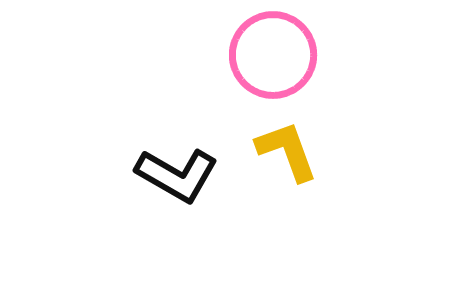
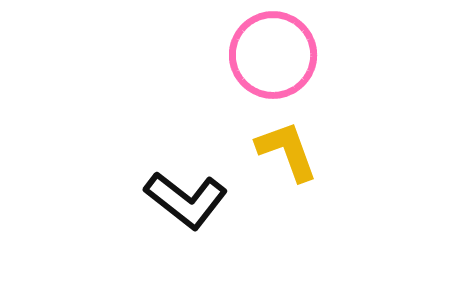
black L-shape: moved 9 px right, 25 px down; rotated 8 degrees clockwise
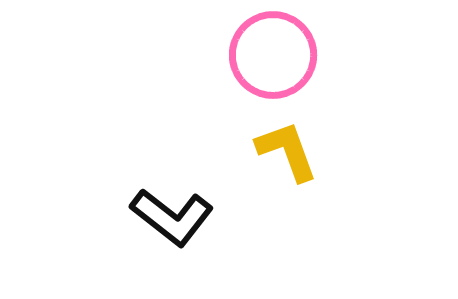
black L-shape: moved 14 px left, 17 px down
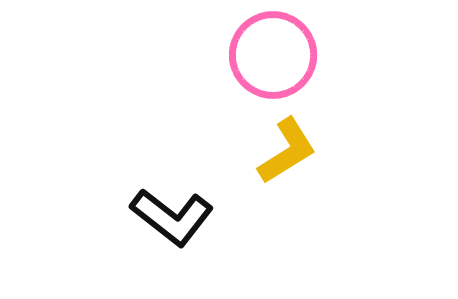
yellow L-shape: rotated 78 degrees clockwise
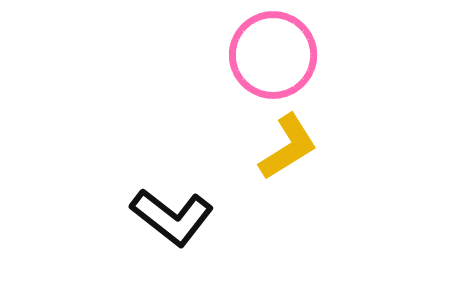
yellow L-shape: moved 1 px right, 4 px up
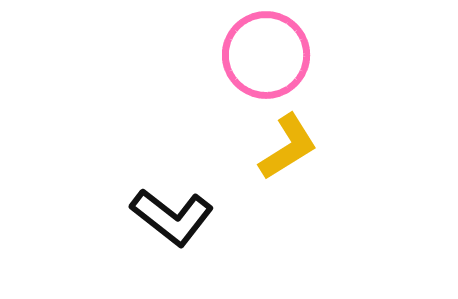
pink circle: moved 7 px left
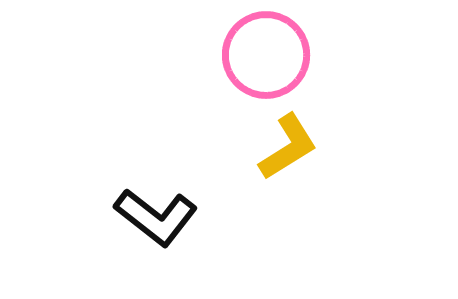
black L-shape: moved 16 px left
